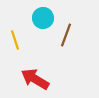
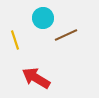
brown line: rotated 45 degrees clockwise
red arrow: moved 1 px right, 1 px up
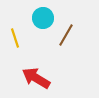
brown line: rotated 35 degrees counterclockwise
yellow line: moved 2 px up
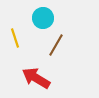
brown line: moved 10 px left, 10 px down
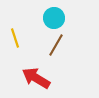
cyan circle: moved 11 px right
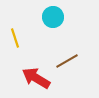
cyan circle: moved 1 px left, 1 px up
brown line: moved 11 px right, 16 px down; rotated 30 degrees clockwise
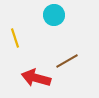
cyan circle: moved 1 px right, 2 px up
red arrow: rotated 16 degrees counterclockwise
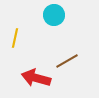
yellow line: rotated 30 degrees clockwise
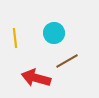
cyan circle: moved 18 px down
yellow line: rotated 18 degrees counterclockwise
